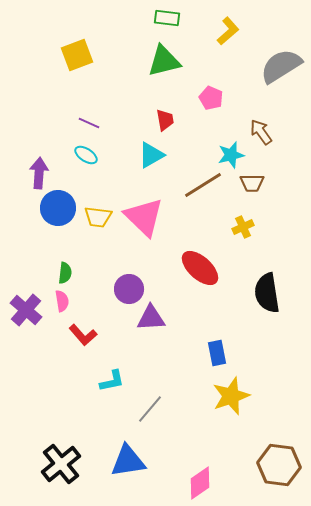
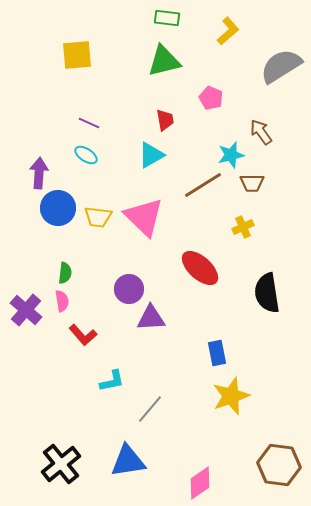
yellow square: rotated 16 degrees clockwise
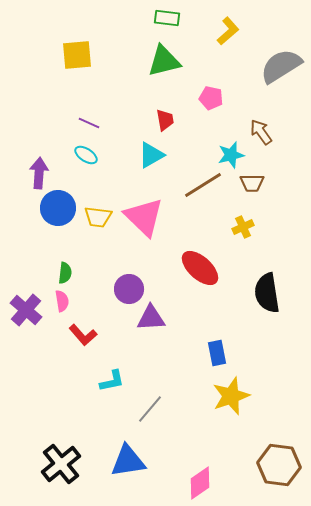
pink pentagon: rotated 10 degrees counterclockwise
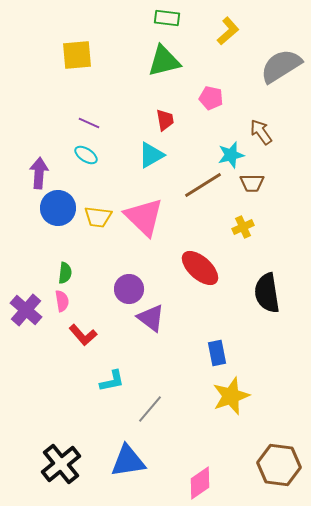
purple triangle: rotated 40 degrees clockwise
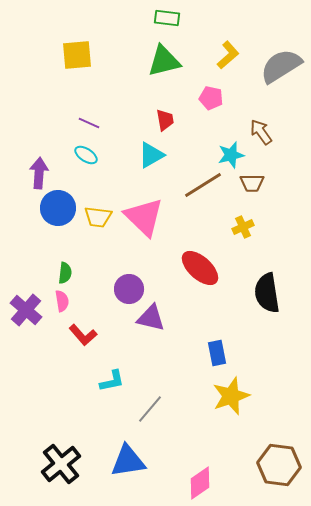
yellow L-shape: moved 24 px down
purple triangle: rotated 24 degrees counterclockwise
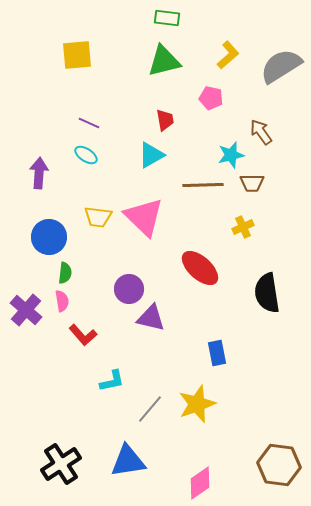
brown line: rotated 30 degrees clockwise
blue circle: moved 9 px left, 29 px down
yellow star: moved 34 px left, 8 px down
black cross: rotated 6 degrees clockwise
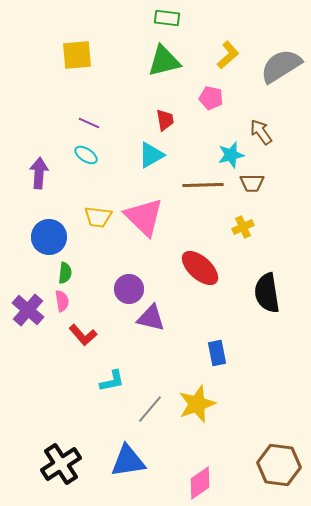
purple cross: moved 2 px right
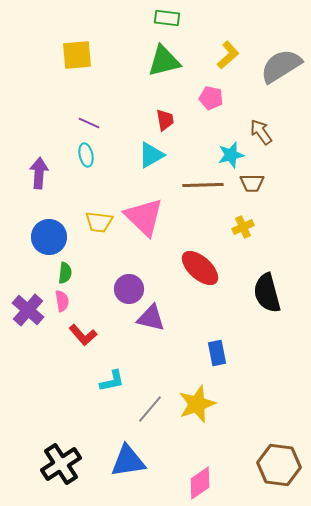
cyan ellipse: rotated 45 degrees clockwise
yellow trapezoid: moved 1 px right, 5 px down
black semicircle: rotated 6 degrees counterclockwise
